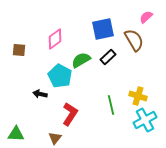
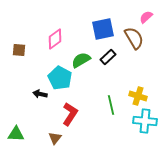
brown semicircle: moved 2 px up
cyan pentagon: moved 2 px down
cyan cross: moved 1 px down; rotated 35 degrees clockwise
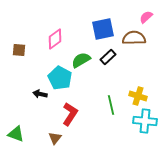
brown semicircle: rotated 60 degrees counterclockwise
green triangle: rotated 18 degrees clockwise
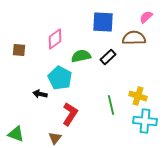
blue square: moved 7 px up; rotated 15 degrees clockwise
green semicircle: moved 4 px up; rotated 18 degrees clockwise
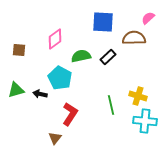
pink semicircle: moved 2 px right, 1 px down
green triangle: moved 44 px up; rotated 36 degrees counterclockwise
